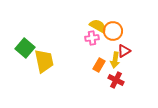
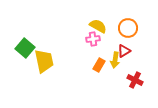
orange circle: moved 15 px right, 3 px up
pink cross: moved 1 px right, 1 px down
red cross: moved 19 px right
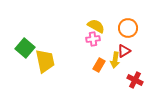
yellow semicircle: moved 2 px left
yellow trapezoid: moved 1 px right
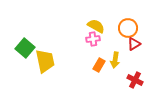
red triangle: moved 10 px right, 7 px up
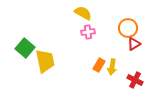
yellow semicircle: moved 13 px left, 13 px up
pink cross: moved 5 px left, 7 px up
yellow arrow: moved 3 px left, 7 px down
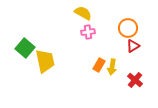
red triangle: moved 1 px left, 2 px down
red cross: rotated 14 degrees clockwise
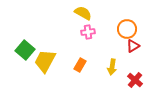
orange circle: moved 1 px left, 1 px down
green square: moved 2 px down
yellow trapezoid: rotated 140 degrees counterclockwise
orange rectangle: moved 19 px left
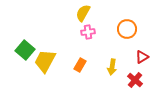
yellow semicircle: rotated 90 degrees counterclockwise
red triangle: moved 9 px right, 11 px down
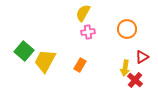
green square: moved 1 px left, 1 px down
yellow arrow: moved 13 px right, 1 px down
